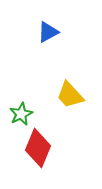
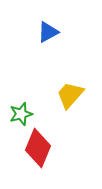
yellow trapezoid: rotated 84 degrees clockwise
green star: rotated 10 degrees clockwise
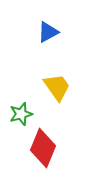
yellow trapezoid: moved 13 px left, 8 px up; rotated 104 degrees clockwise
red diamond: moved 5 px right
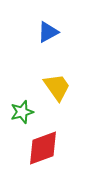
green star: moved 1 px right, 2 px up
red diamond: rotated 48 degrees clockwise
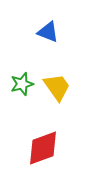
blue triangle: rotated 50 degrees clockwise
green star: moved 28 px up
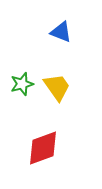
blue triangle: moved 13 px right
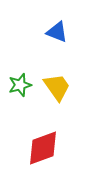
blue triangle: moved 4 px left
green star: moved 2 px left, 1 px down
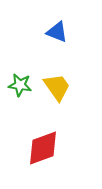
green star: rotated 25 degrees clockwise
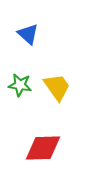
blue triangle: moved 29 px left, 2 px down; rotated 20 degrees clockwise
red diamond: rotated 18 degrees clockwise
